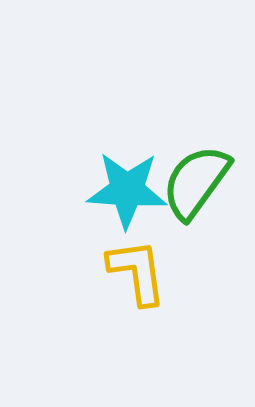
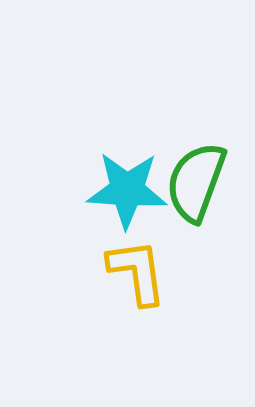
green semicircle: rotated 16 degrees counterclockwise
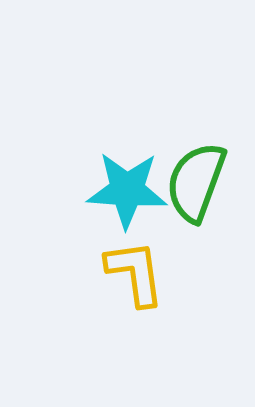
yellow L-shape: moved 2 px left, 1 px down
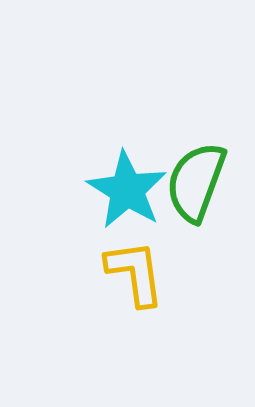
cyan star: rotated 28 degrees clockwise
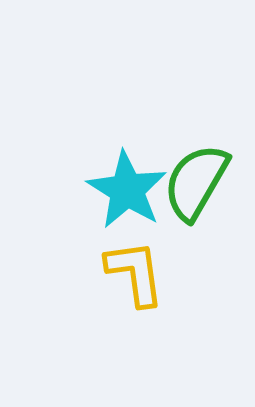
green semicircle: rotated 10 degrees clockwise
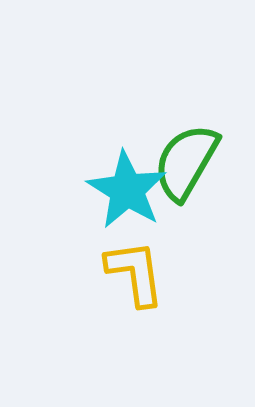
green semicircle: moved 10 px left, 20 px up
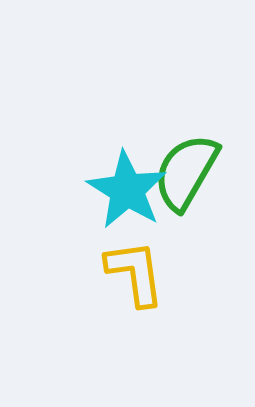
green semicircle: moved 10 px down
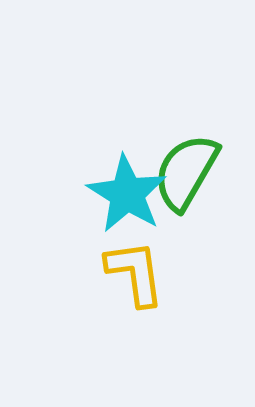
cyan star: moved 4 px down
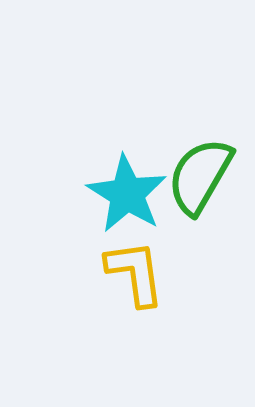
green semicircle: moved 14 px right, 4 px down
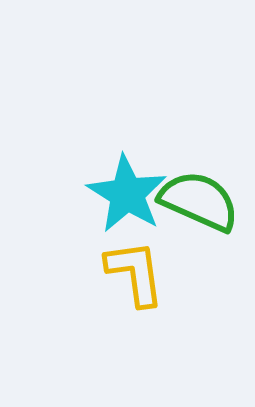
green semicircle: moved 1 px left, 25 px down; rotated 84 degrees clockwise
